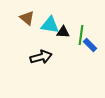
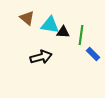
blue rectangle: moved 3 px right, 9 px down
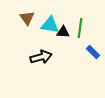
brown triangle: rotated 14 degrees clockwise
green line: moved 1 px left, 7 px up
blue rectangle: moved 2 px up
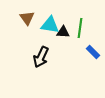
black arrow: rotated 130 degrees clockwise
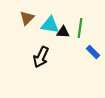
brown triangle: rotated 21 degrees clockwise
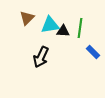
cyan triangle: rotated 18 degrees counterclockwise
black triangle: moved 1 px up
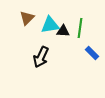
blue rectangle: moved 1 px left, 1 px down
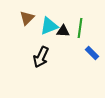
cyan triangle: moved 1 px left, 1 px down; rotated 12 degrees counterclockwise
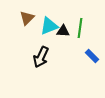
blue rectangle: moved 3 px down
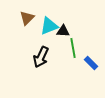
green line: moved 7 px left, 20 px down; rotated 18 degrees counterclockwise
blue rectangle: moved 1 px left, 7 px down
